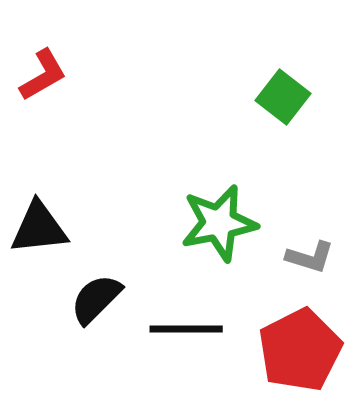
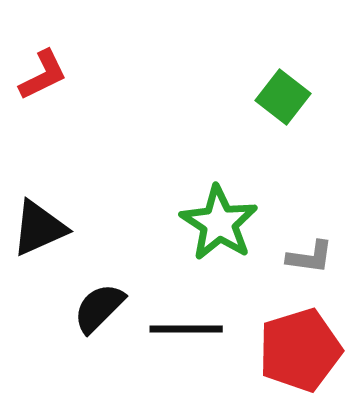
red L-shape: rotated 4 degrees clockwise
green star: rotated 28 degrees counterclockwise
black triangle: rotated 18 degrees counterclockwise
gray L-shape: rotated 9 degrees counterclockwise
black semicircle: moved 3 px right, 9 px down
red pentagon: rotated 10 degrees clockwise
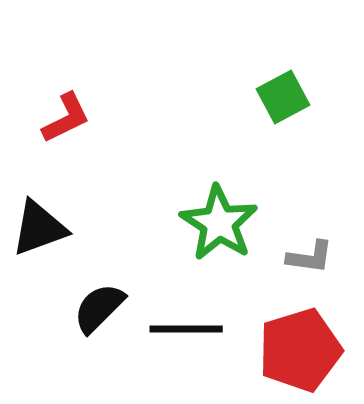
red L-shape: moved 23 px right, 43 px down
green square: rotated 24 degrees clockwise
black triangle: rotated 4 degrees clockwise
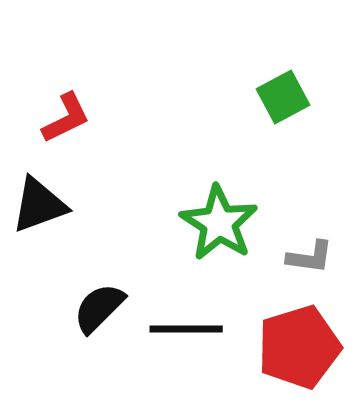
black triangle: moved 23 px up
red pentagon: moved 1 px left, 3 px up
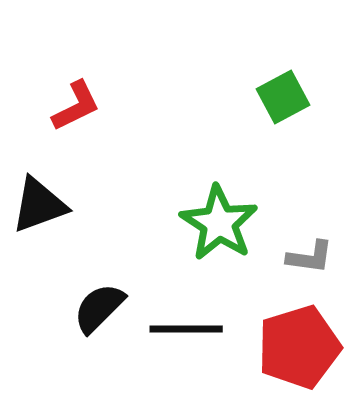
red L-shape: moved 10 px right, 12 px up
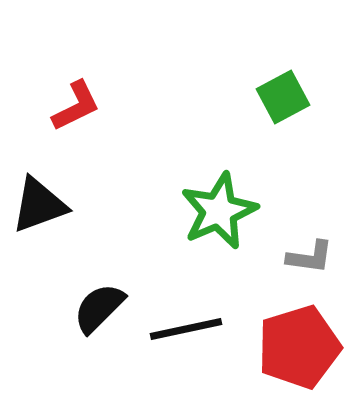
green star: moved 12 px up; rotated 16 degrees clockwise
black line: rotated 12 degrees counterclockwise
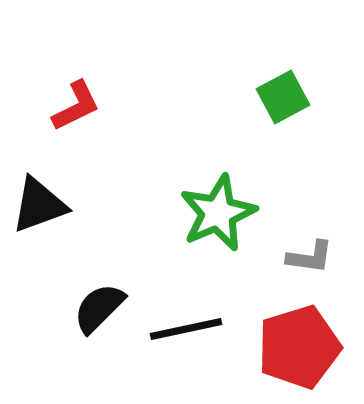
green star: moved 1 px left, 2 px down
